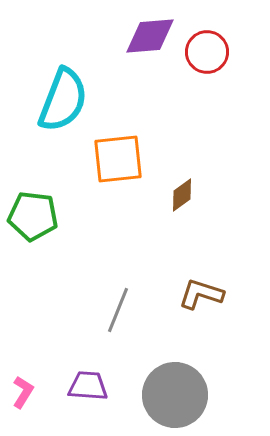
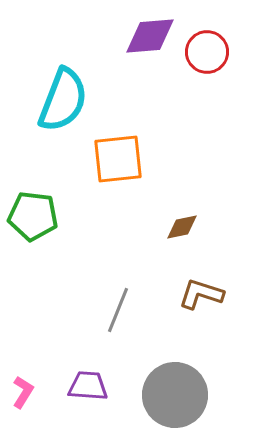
brown diamond: moved 32 px down; rotated 24 degrees clockwise
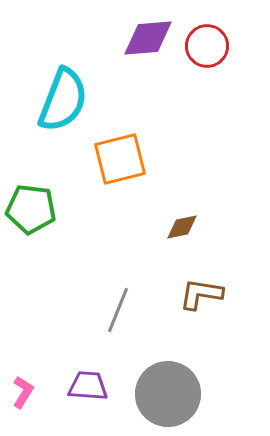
purple diamond: moved 2 px left, 2 px down
red circle: moved 6 px up
orange square: moved 2 px right; rotated 8 degrees counterclockwise
green pentagon: moved 2 px left, 7 px up
brown L-shape: rotated 9 degrees counterclockwise
gray circle: moved 7 px left, 1 px up
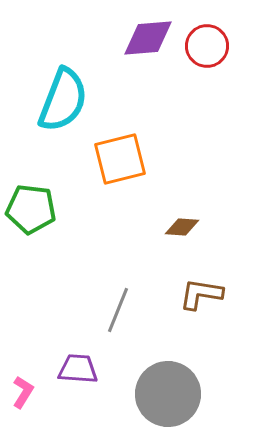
brown diamond: rotated 16 degrees clockwise
purple trapezoid: moved 10 px left, 17 px up
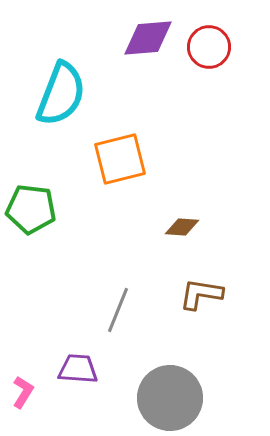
red circle: moved 2 px right, 1 px down
cyan semicircle: moved 2 px left, 6 px up
gray circle: moved 2 px right, 4 px down
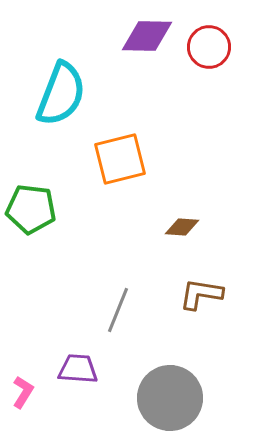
purple diamond: moved 1 px left, 2 px up; rotated 6 degrees clockwise
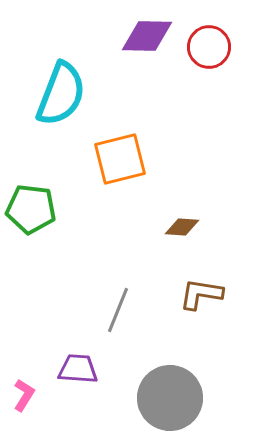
pink L-shape: moved 1 px right, 3 px down
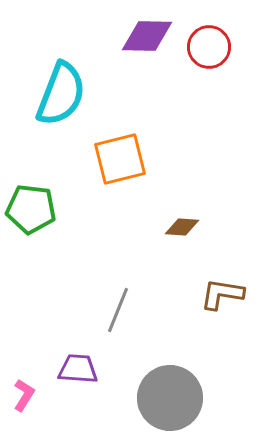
brown L-shape: moved 21 px right
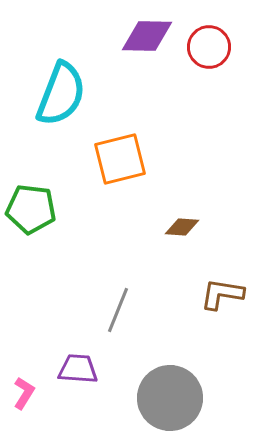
pink L-shape: moved 2 px up
